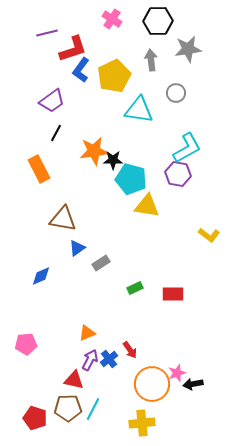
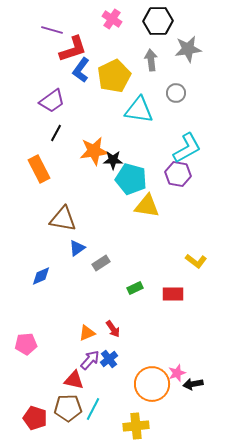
purple line: moved 5 px right, 3 px up; rotated 30 degrees clockwise
yellow L-shape: moved 13 px left, 26 px down
red arrow: moved 17 px left, 21 px up
purple arrow: rotated 15 degrees clockwise
yellow cross: moved 6 px left, 3 px down
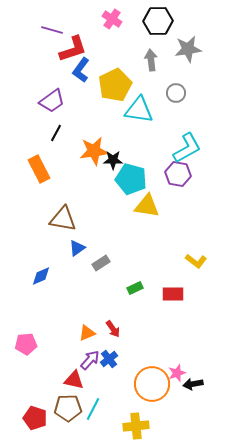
yellow pentagon: moved 1 px right, 9 px down
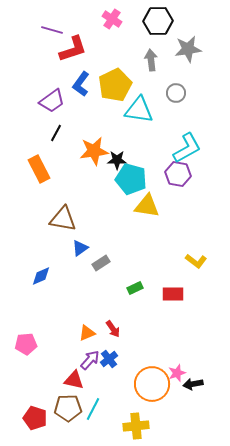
blue L-shape: moved 14 px down
black star: moved 4 px right
blue triangle: moved 3 px right
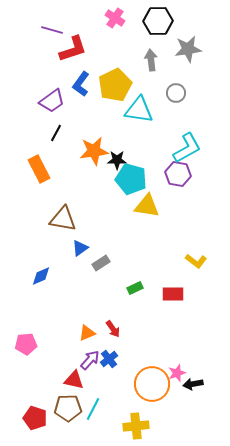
pink cross: moved 3 px right, 1 px up
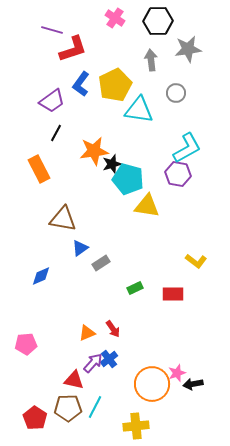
black star: moved 5 px left, 4 px down; rotated 18 degrees counterclockwise
cyan pentagon: moved 3 px left
purple arrow: moved 3 px right, 3 px down
cyan line: moved 2 px right, 2 px up
red pentagon: rotated 15 degrees clockwise
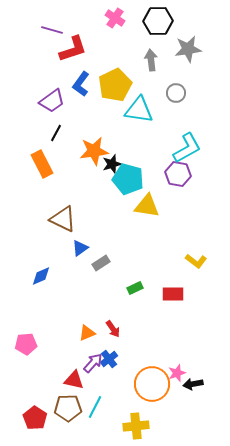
orange rectangle: moved 3 px right, 5 px up
brown triangle: rotated 16 degrees clockwise
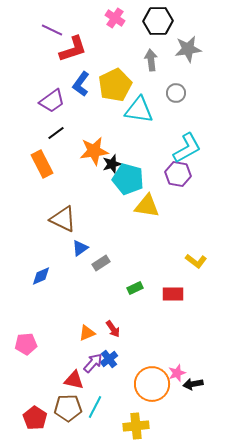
purple line: rotated 10 degrees clockwise
black line: rotated 24 degrees clockwise
